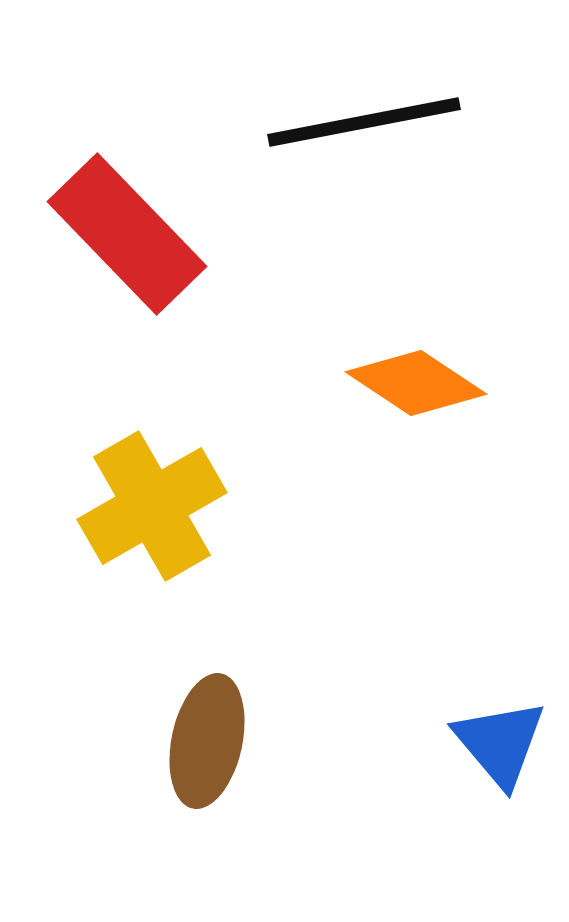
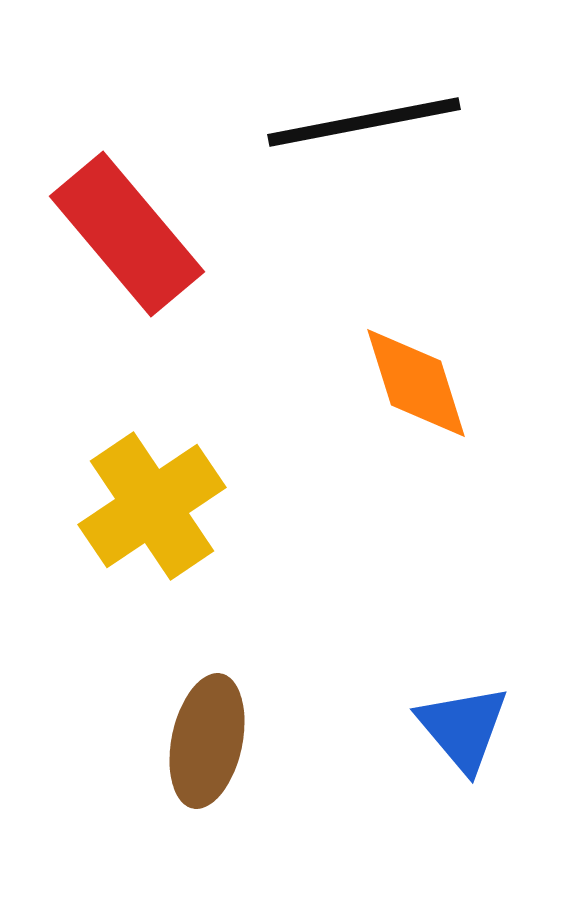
red rectangle: rotated 4 degrees clockwise
orange diamond: rotated 39 degrees clockwise
yellow cross: rotated 4 degrees counterclockwise
blue triangle: moved 37 px left, 15 px up
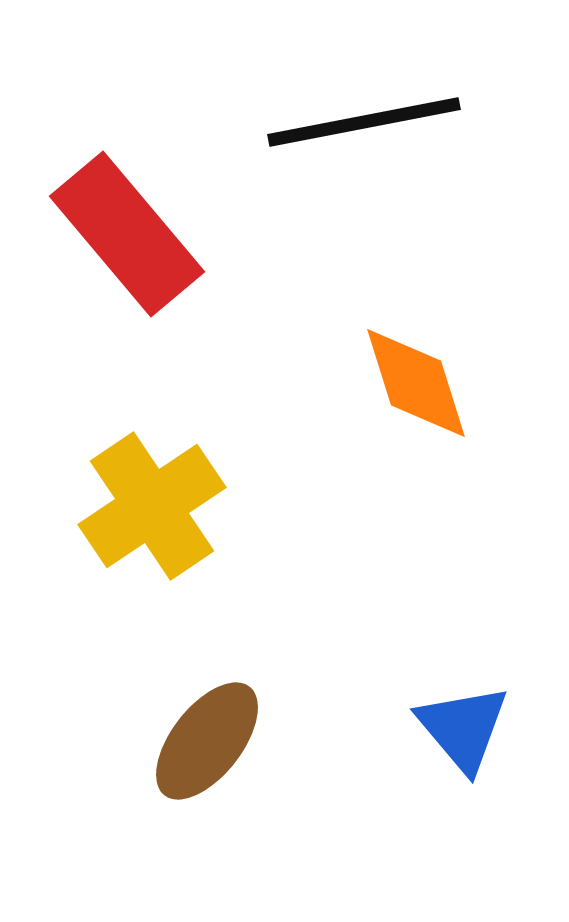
brown ellipse: rotated 26 degrees clockwise
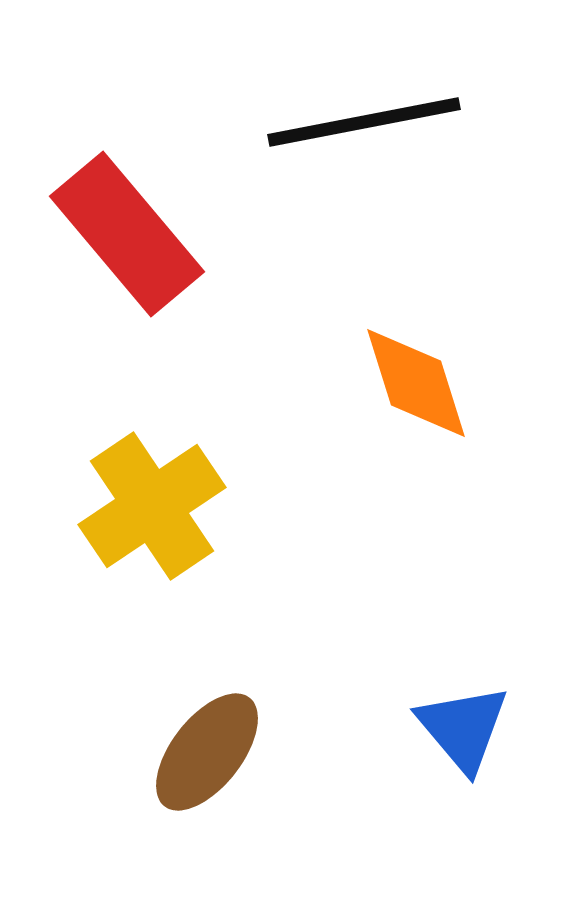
brown ellipse: moved 11 px down
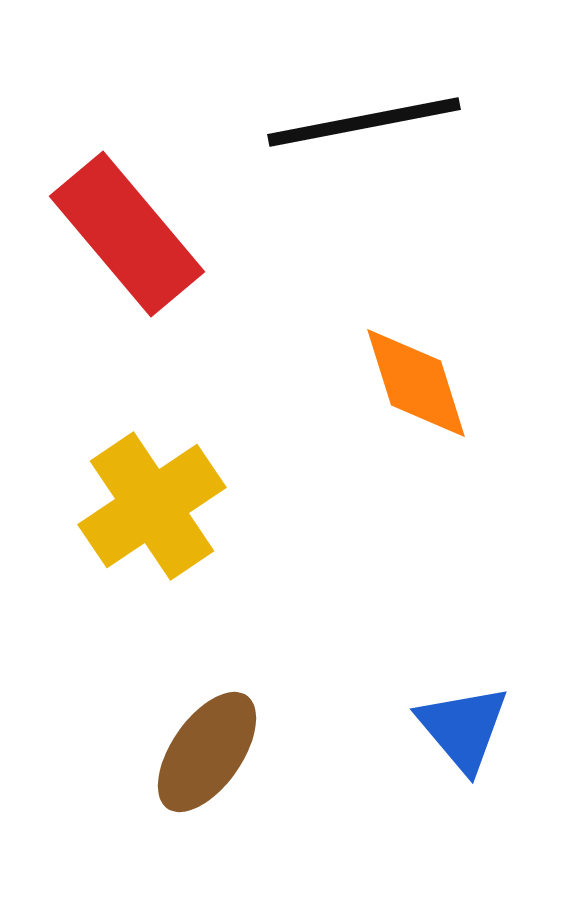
brown ellipse: rotated 3 degrees counterclockwise
